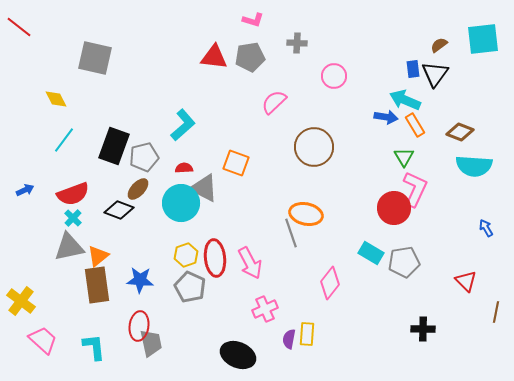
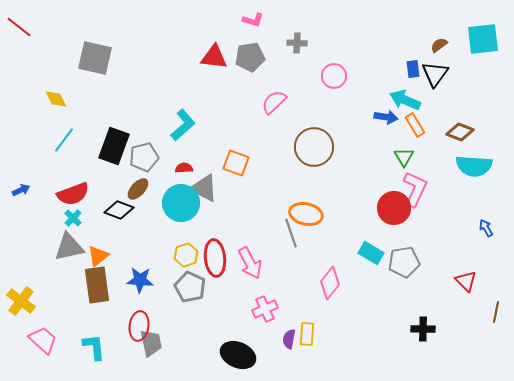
blue arrow at (25, 190): moved 4 px left
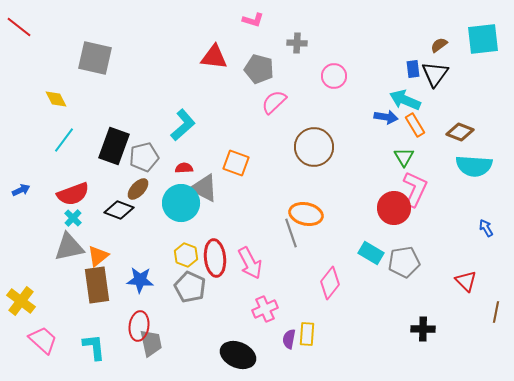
gray pentagon at (250, 57): moved 9 px right, 12 px down; rotated 24 degrees clockwise
yellow hexagon at (186, 255): rotated 20 degrees counterclockwise
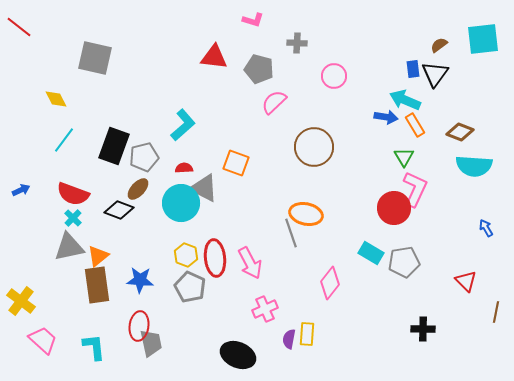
red semicircle at (73, 194): rotated 40 degrees clockwise
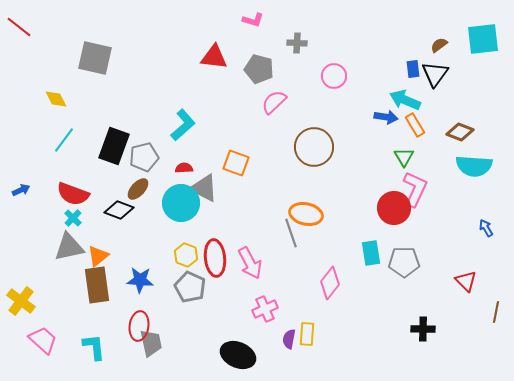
cyan rectangle at (371, 253): rotated 50 degrees clockwise
gray pentagon at (404, 262): rotated 8 degrees clockwise
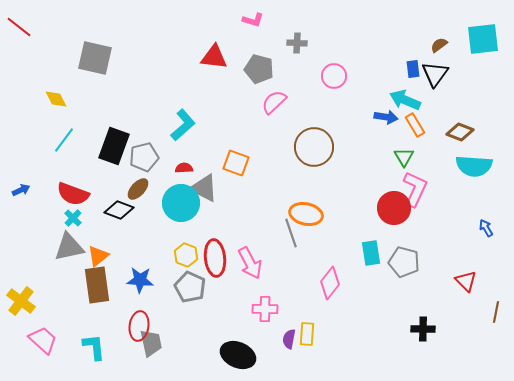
gray pentagon at (404, 262): rotated 16 degrees clockwise
pink cross at (265, 309): rotated 25 degrees clockwise
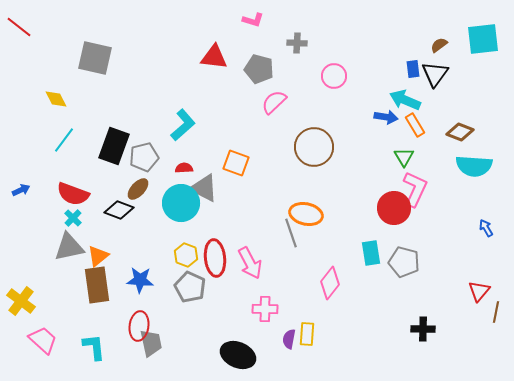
red triangle at (466, 281): moved 13 px right, 10 px down; rotated 25 degrees clockwise
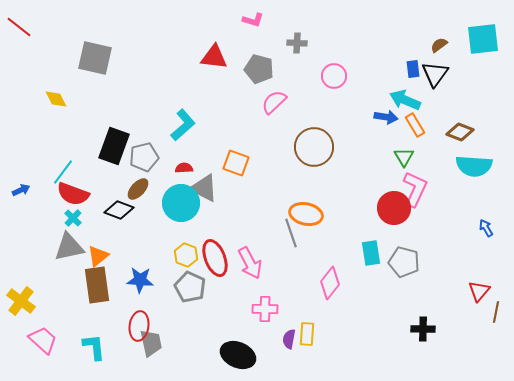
cyan line at (64, 140): moved 1 px left, 32 px down
red ellipse at (215, 258): rotated 15 degrees counterclockwise
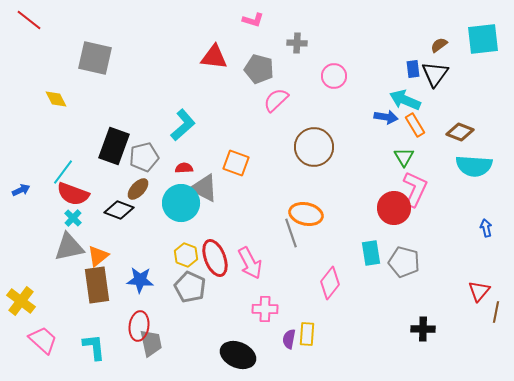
red line at (19, 27): moved 10 px right, 7 px up
pink semicircle at (274, 102): moved 2 px right, 2 px up
blue arrow at (486, 228): rotated 18 degrees clockwise
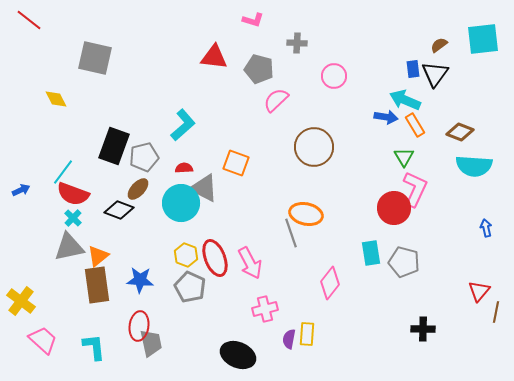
pink cross at (265, 309): rotated 15 degrees counterclockwise
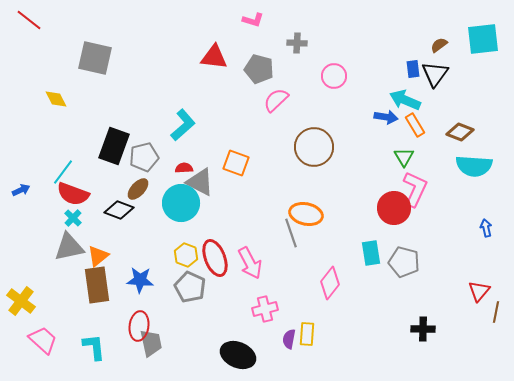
gray triangle at (204, 188): moved 4 px left, 6 px up
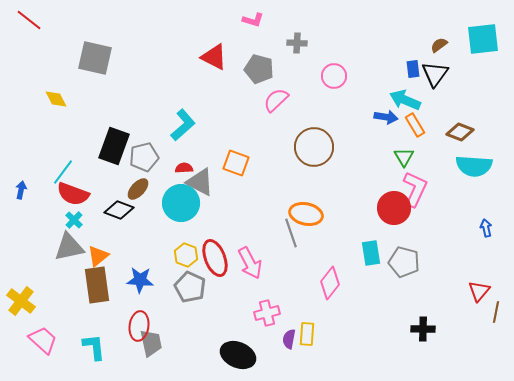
red triangle at (214, 57): rotated 20 degrees clockwise
blue arrow at (21, 190): rotated 54 degrees counterclockwise
cyan cross at (73, 218): moved 1 px right, 2 px down
pink cross at (265, 309): moved 2 px right, 4 px down
